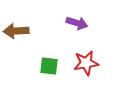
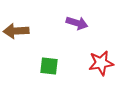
red star: moved 15 px right
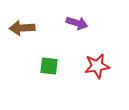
brown arrow: moved 6 px right, 3 px up
red star: moved 4 px left, 3 px down
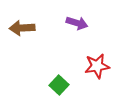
green square: moved 10 px right, 19 px down; rotated 36 degrees clockwise
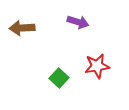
purple arrow: moved 1 px right, 1 px up
green square: moved 7 px up
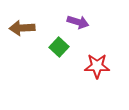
red star: rotated 10 degrees clockwise
green square: moved 31 px up
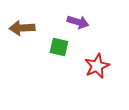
green square: rotated 30 degrees counterclockwise
red star: rotated 25 degrees counterclockwise
